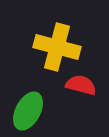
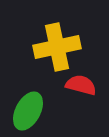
yellow cross: rotated 27 degrees counterclockwise
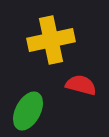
yellow cross: moved 6 px left, 7 px up
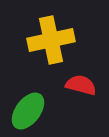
green ellipse: rotated 9 degrees clockwise
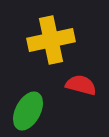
green ellipse: rotated 9 degrees counterclockwise
